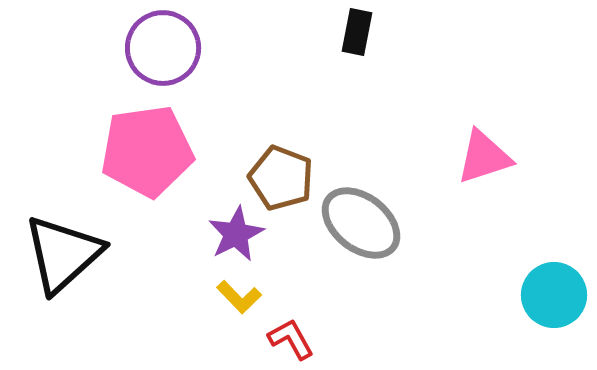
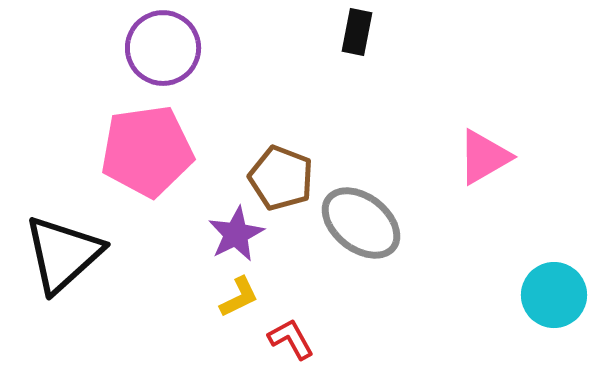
pink triangle: rotated 12 degrees counterclockwise
yellow L-shape: rotated 72 degrees counterclockwise
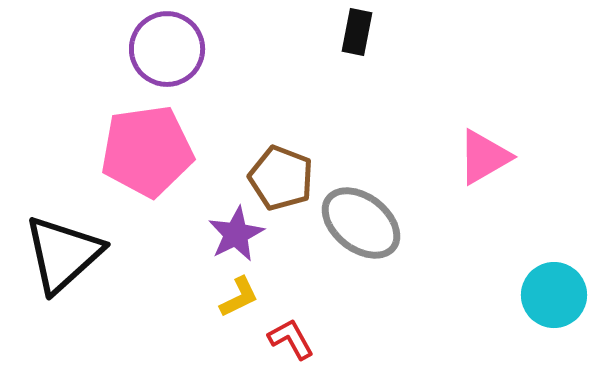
purple circle: moved 4 px right, 1 px down
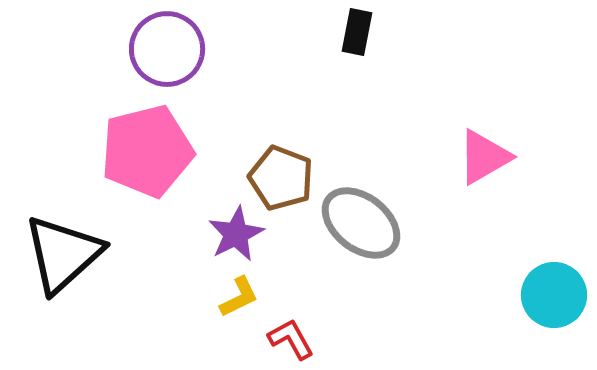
pink pentagon: rotated 6 degrees counterclockwise
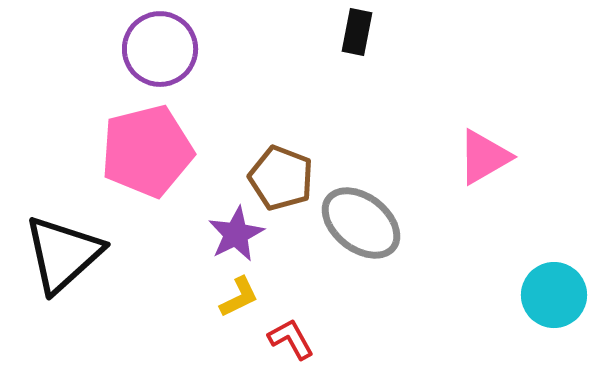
purple circle: moved 7 px left
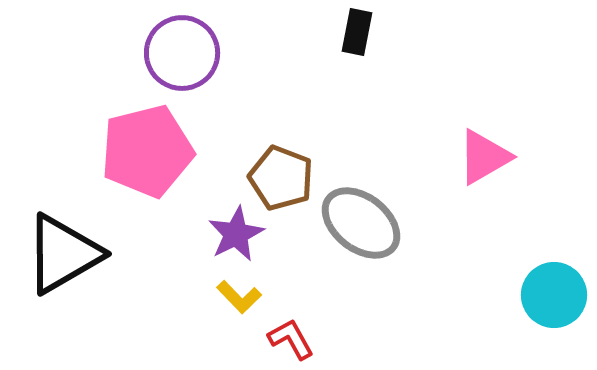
purple circle: moved 22 px right, 4 px down
black triangle: rotated 12 degrees clockwise
yellow L-shape: rotated 72 degrees clockwise
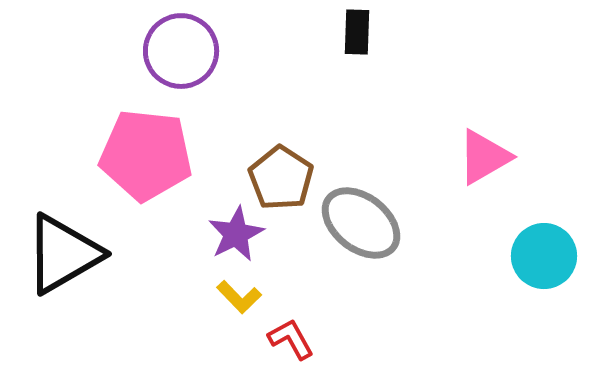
black rectangle: rotated 9 degrees counterclockwise
purple circle: moved 1 px left, 2 px up
pink pentagon: moved 1 px left, 4 px down; rotated 20 degrees clockwise
brown pentagon: rotated 12 degrees clockwise
cyan circle: moved 10 px left, 39 px up
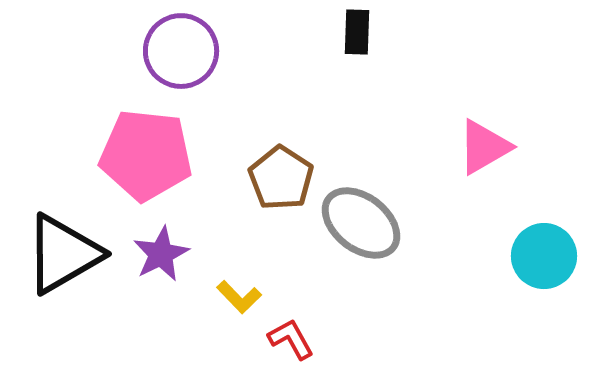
pink triangle: moved 10 px up
purple star: moved 75 px left, 20 px down
